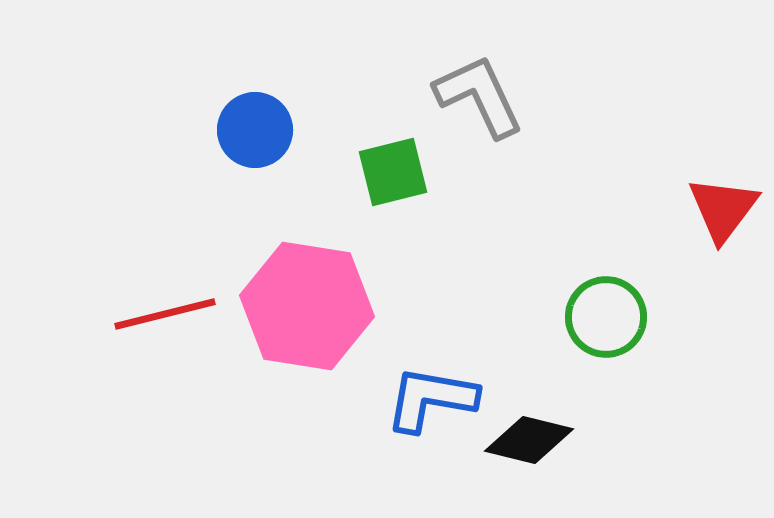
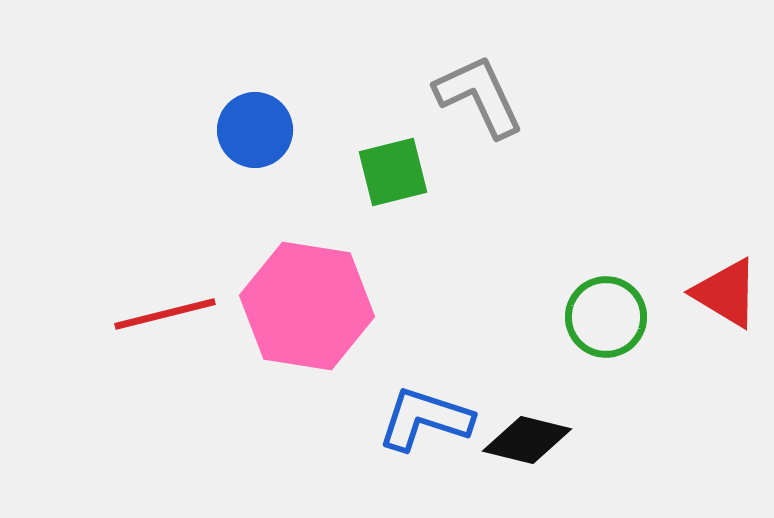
red triangle: moved 3 px right, 84 px down; rotated 36 degrees counterclockwise
blue L-shape: moved 6 px left, 20 px down; rotated 8 degrees clockwise
black diamond: moved 2 px left
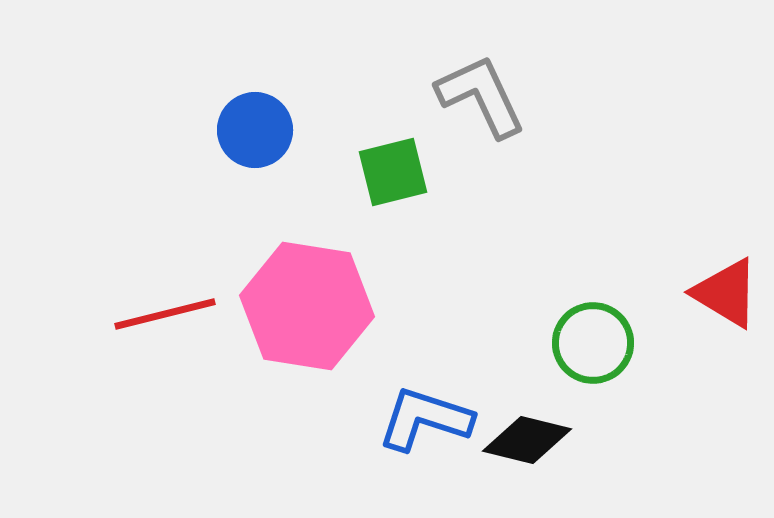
gray L-shape: moved 2 px right
green circle: moved 13 px left, 26 px down
